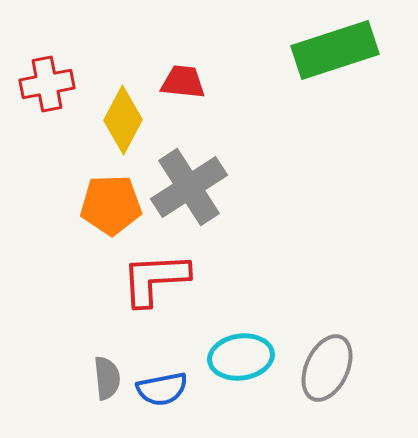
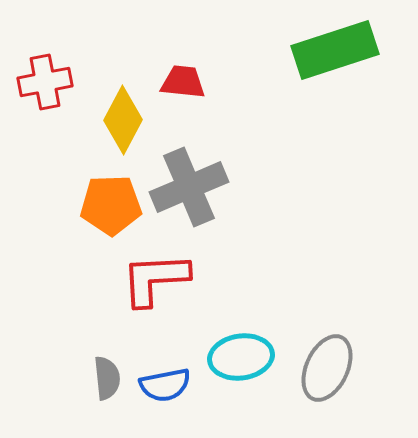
red cross: moved 2 px left, 2 px up
gray cross: rotated 10 degrees clockwise
blue semicircle: moved 3 px right, 4 px up
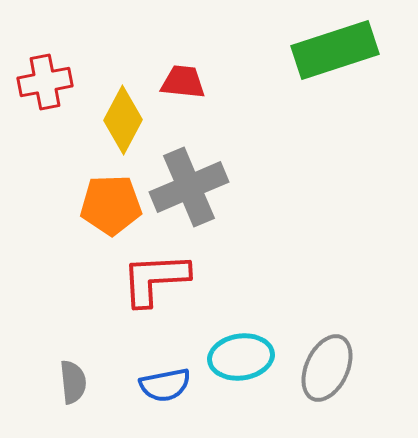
gray semicircle: moved 34 px left, 4 px down
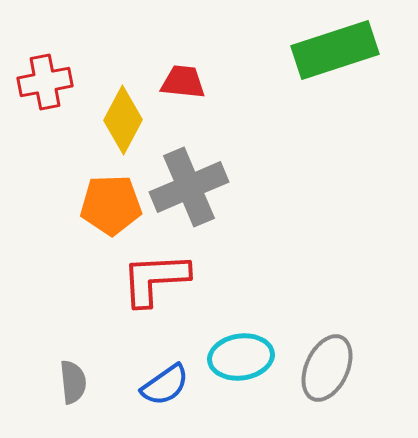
blue semicircle: rotated 24 degrees counterclockwise
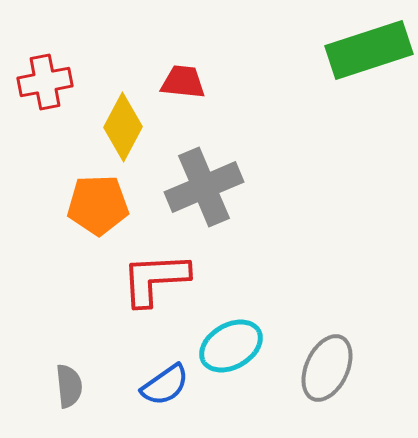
green rectangle: moved 34 px right
yellow diamond: moved 7 px down
gray cross: moved 15 px right
orange pentagon: moved 13 px left
cyan ellipse: moved 10 px left, 11 px up; rotated 22 degrees counterclockwise
gray semicircle: moved 4 px left, 4 px down
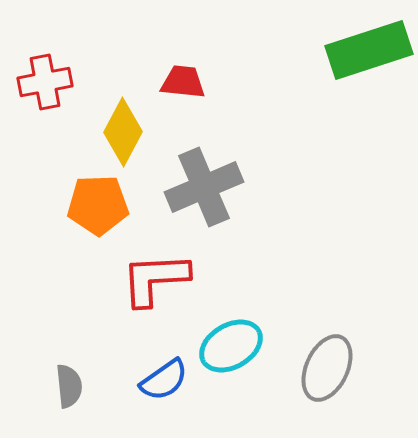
yellow diamond: moved 5 px down
blue semicircle: moved 1 px left, 5 px up
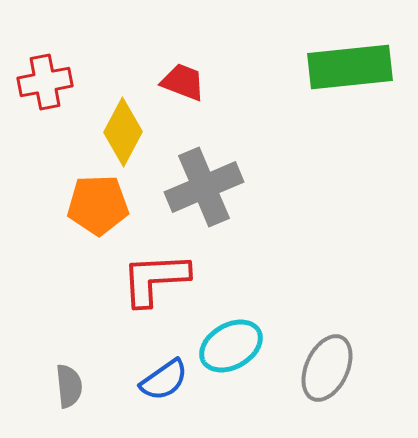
green rectangle: moved 19 px left, 17 px down; rotated 12 degrees clockwise
red trapezoid: rotated 15 degrees clockwise
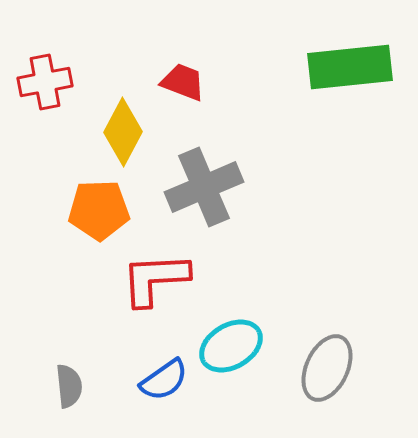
orange pentagon: moved 1 px right, 5 px down
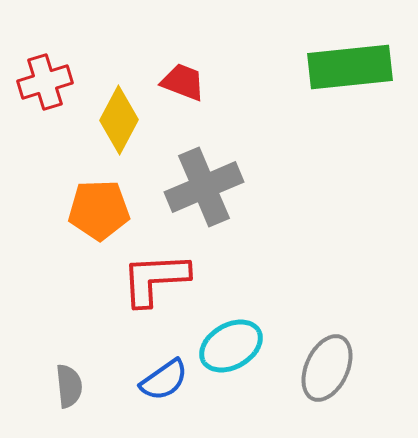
red cross: rotated 6 degrees counterclockwise
yellow diamond: moved 4 px left, 12 px up
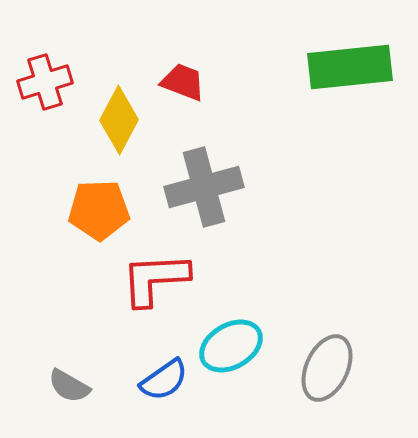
gray cross: rotated 8 degrees clockwise
gray semicircle: rotated 126 degrees clockwise
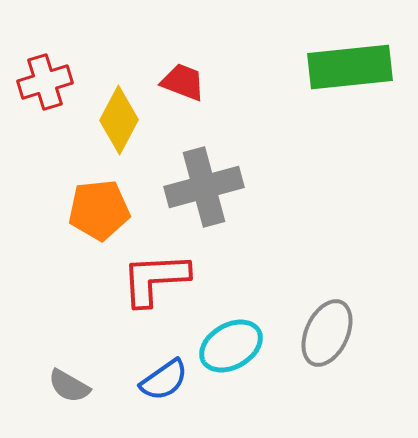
orange pentagon: rotated 4 degrees counterclockwise
gray ellipse: moved 35 px up
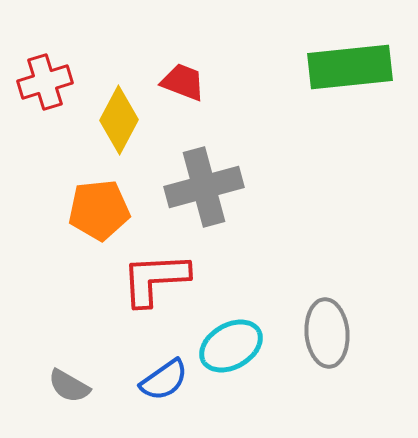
gray ellipse: rotated 30 degrees counterclockwise
